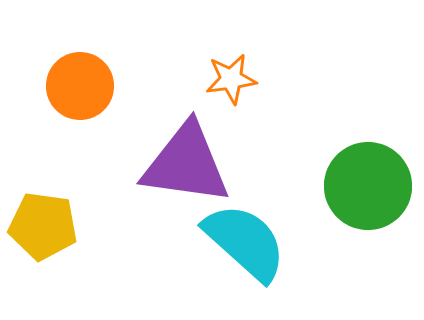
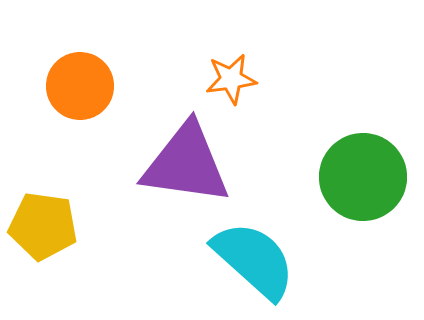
green circle: moved 5 px left, 9 px up
cyan semicircle: moved 9 px right, 18 px down
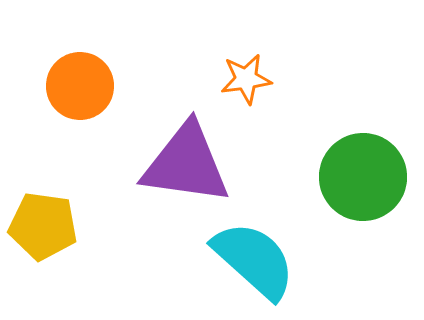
orange star: moved 15 px right
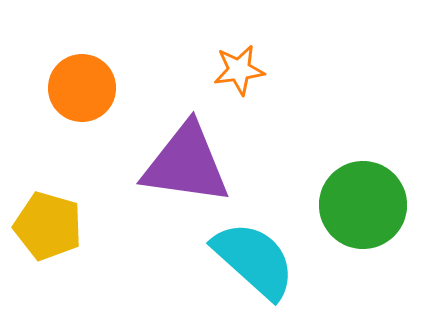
orange star: moved 7 px left, 9 px up
orange circle: moved 2 px right, 2 px down
green circle: moved 28 px down
yellow pentagon: moved 5 px right; rotated 8 degrees clockwise
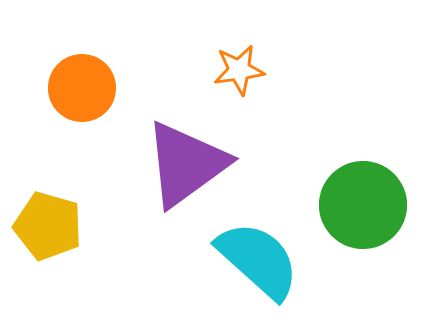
purple triangle: rotated 44 degrees counterclockwise
cyan semicircle: moved 4 px right
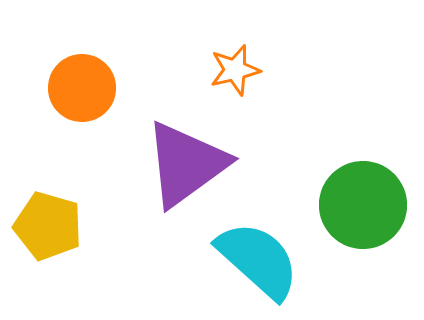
orange star: moved 4 px left; rotated 6 degrees counterclockwise
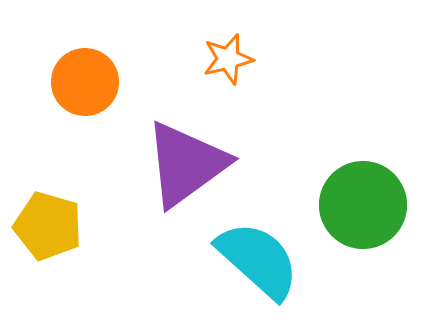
orange star: moved 7 px left, 11 px up
orange circle: moved 3 px right, 6 px up
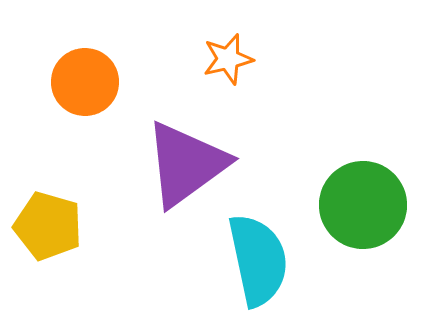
cyan semicircle: rotated 36 degrees clockwise
